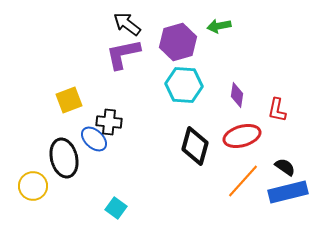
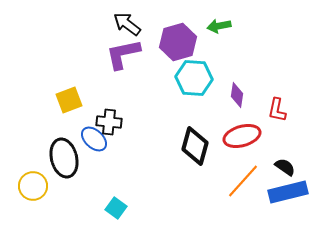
cyan hexagon: moved 10 px right, 7 px up
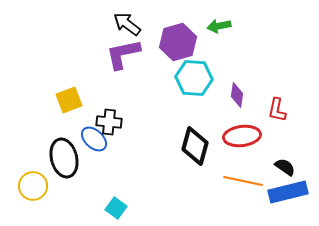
red ellipse: rotated 9 degrees clockwise
orange line: rotated 60 degrees clockwise
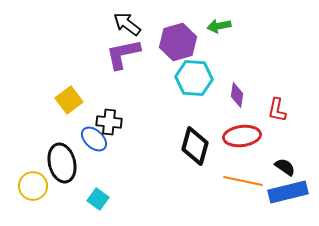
yellow square: rotated 16 degrees counterclockwise
black ellipse: moved 2 px left, 5 px down
cyan square: moved 18 px left, 9 px up
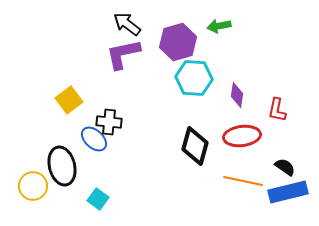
black ellipse: moved 3 px down
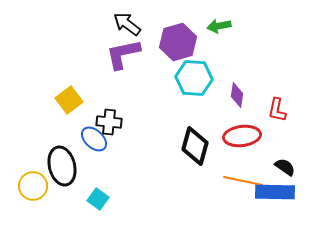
blue rectangle: moved 13 px left; rotated 15 degrees clockwise
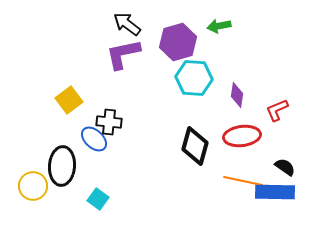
red L-shape: rotated 55 degrees clockwise
black ellipse: rotated 18 degrees clockwise
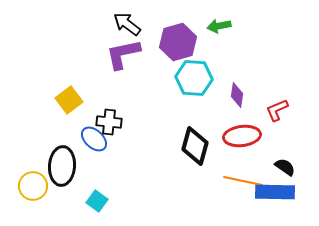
cyan square: moved 1 px left, 2 px down
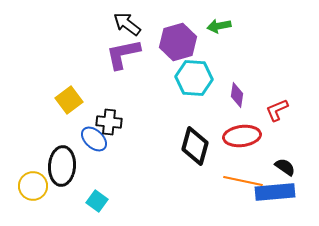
blue rectangle: rotated 6 degrees counterclockwise
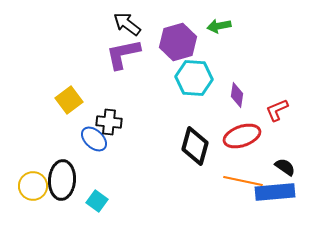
red ellipse: rotated 12 degrees counterclockwise
black ellipse: moved 14 px down
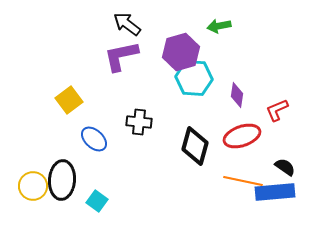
purple hexagon: moved 3 px right, 10 px down
purple L-shape: moved 2 px left, 2 px down
black cross: moved 30 px right
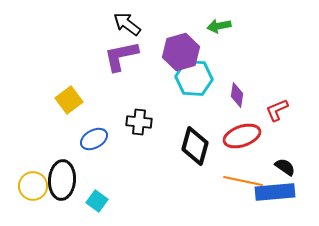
blue ellipse: rotated 72 degrees counterclockwise
